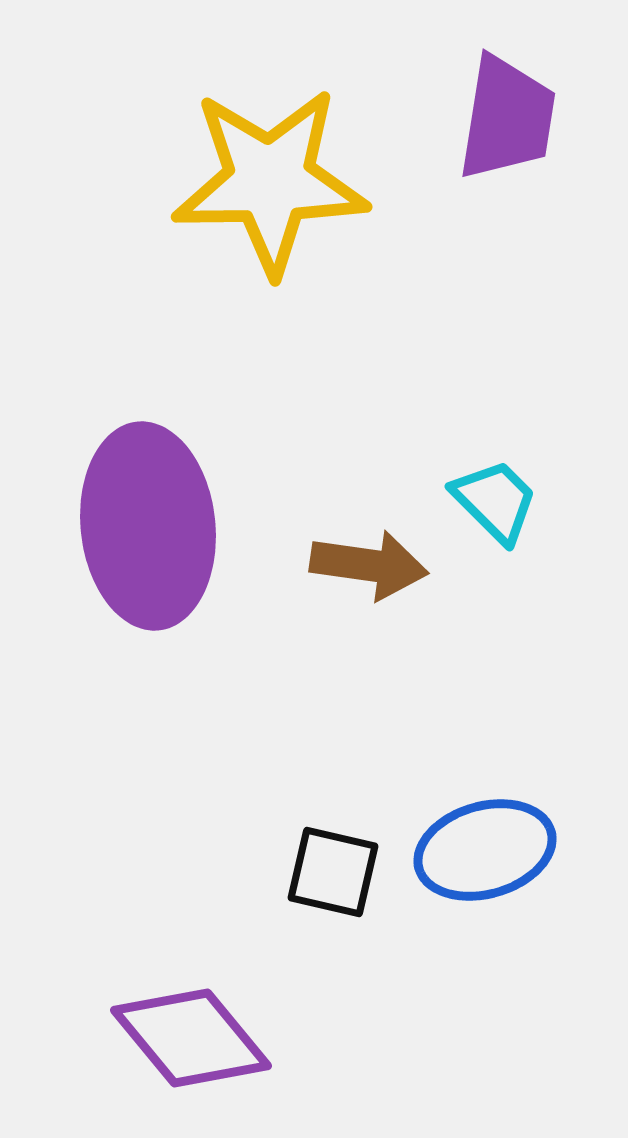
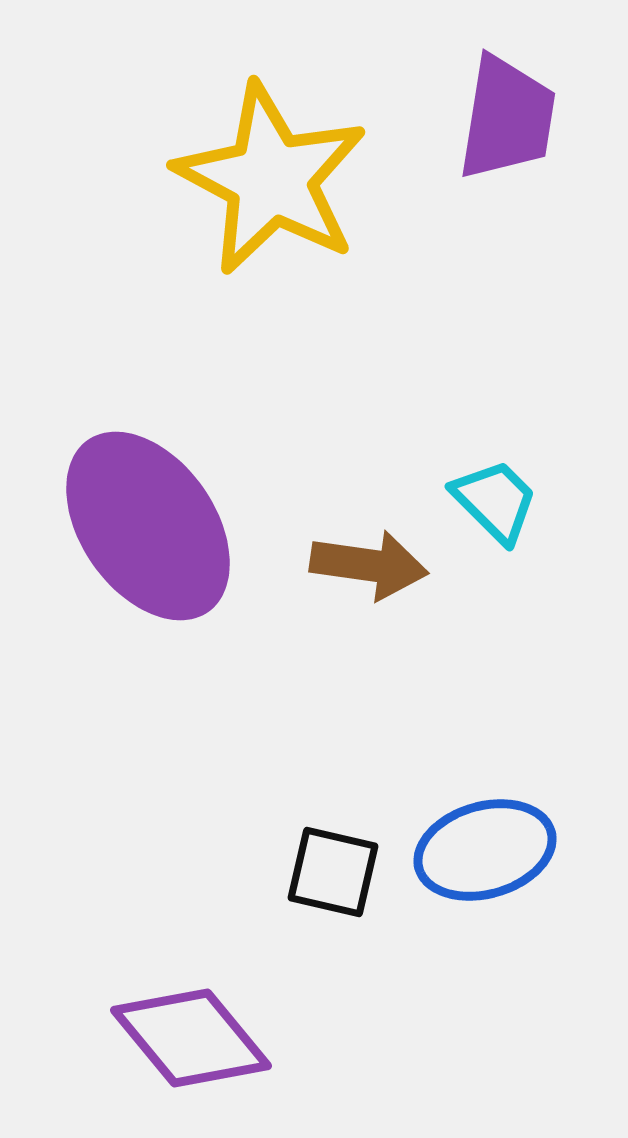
yellow star: moved 1 px right, 2 px up; rotated 29 degrees clockwise
purple ellipse: rotated 29 degrees counterclockwise
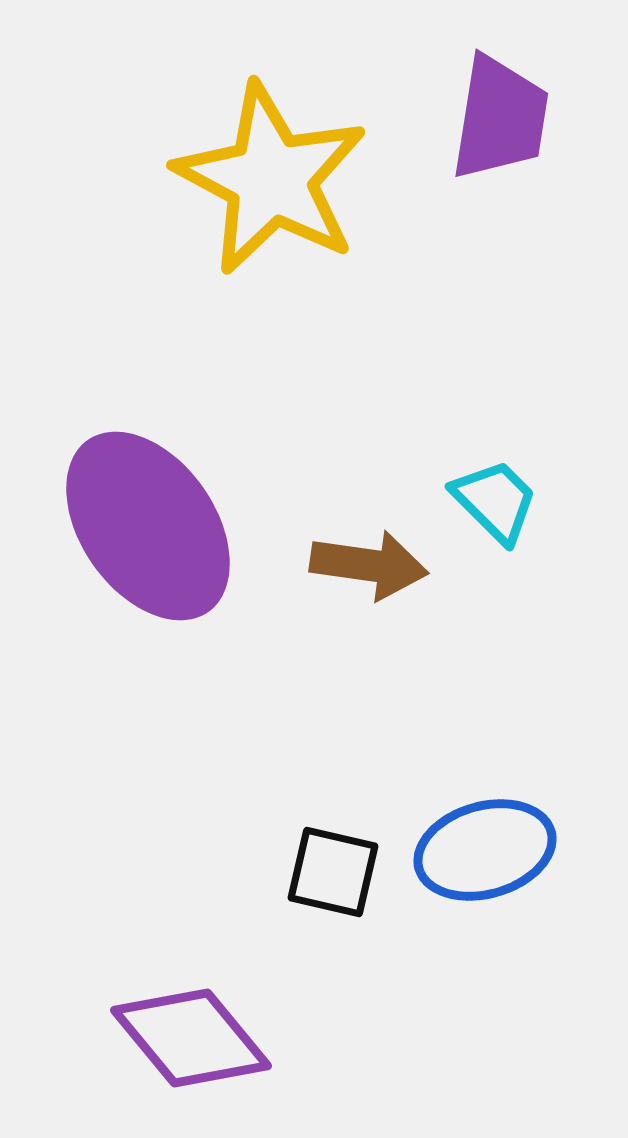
purple trapezoid: moved 7 px left
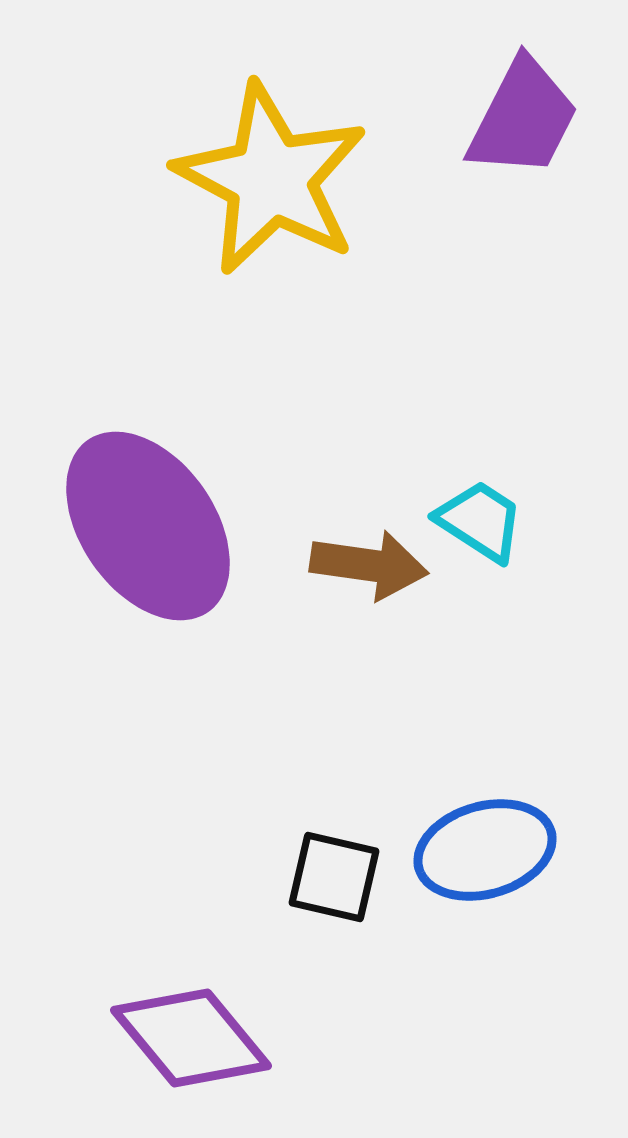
purple trapezoid: moved 23 px right; rotated 18 degrees clockwise
cyan trapezoid: moved 15 px left, 20 px down; rotated 12 degrees counterclockwise
black square: moved 1 px right, 5 px down
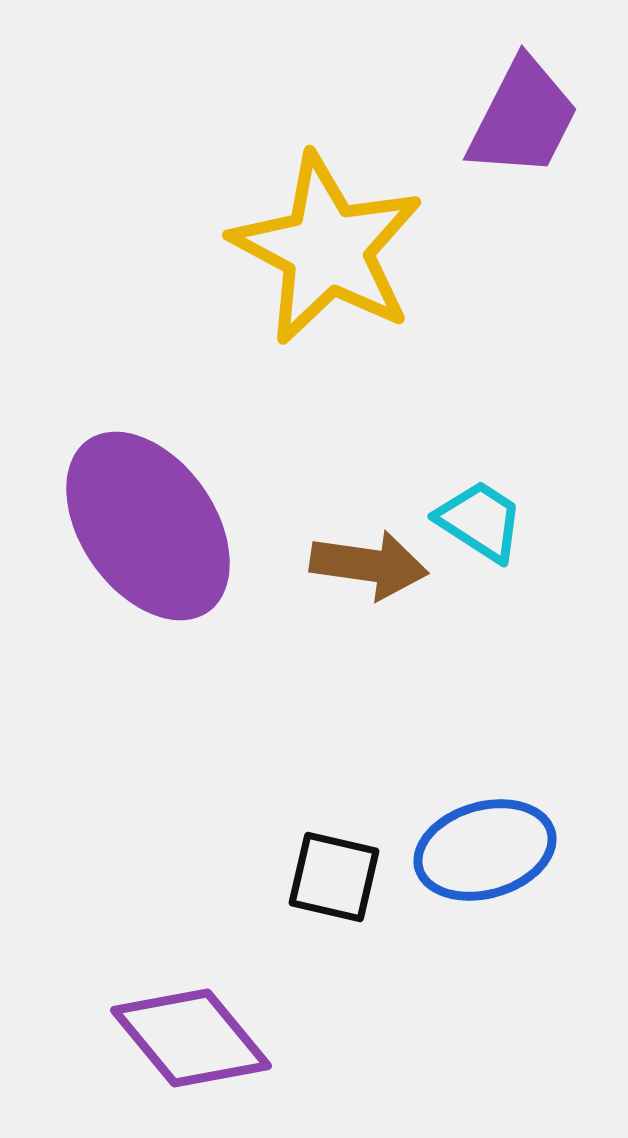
yellow star: moved 56 px right, 70 px down
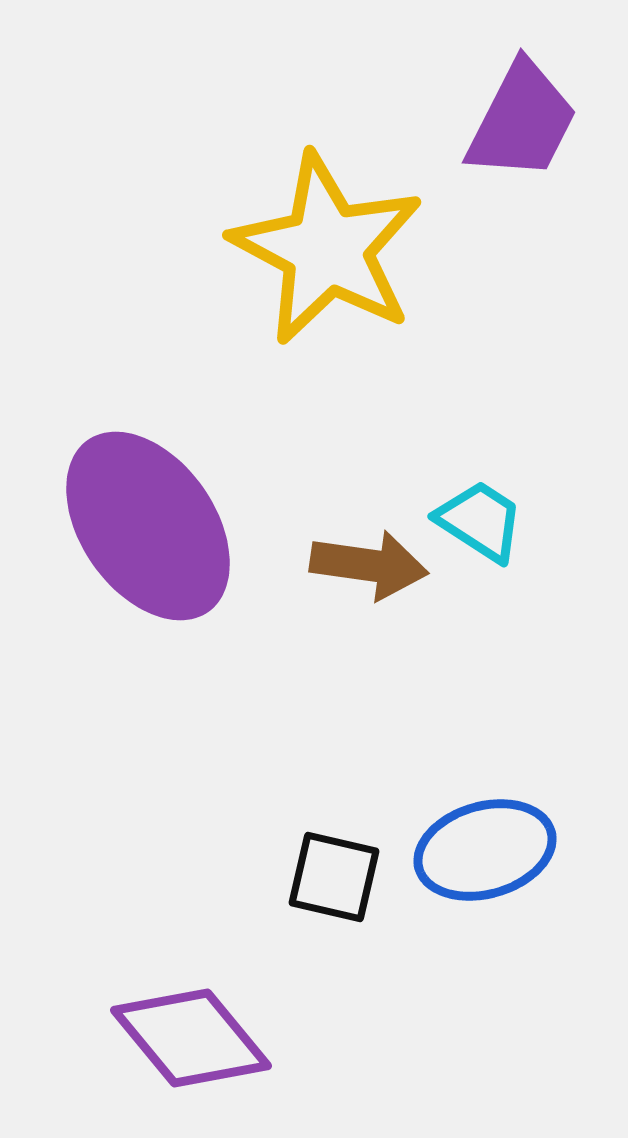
purple trapezoid: moved 1 px left, 3 px down
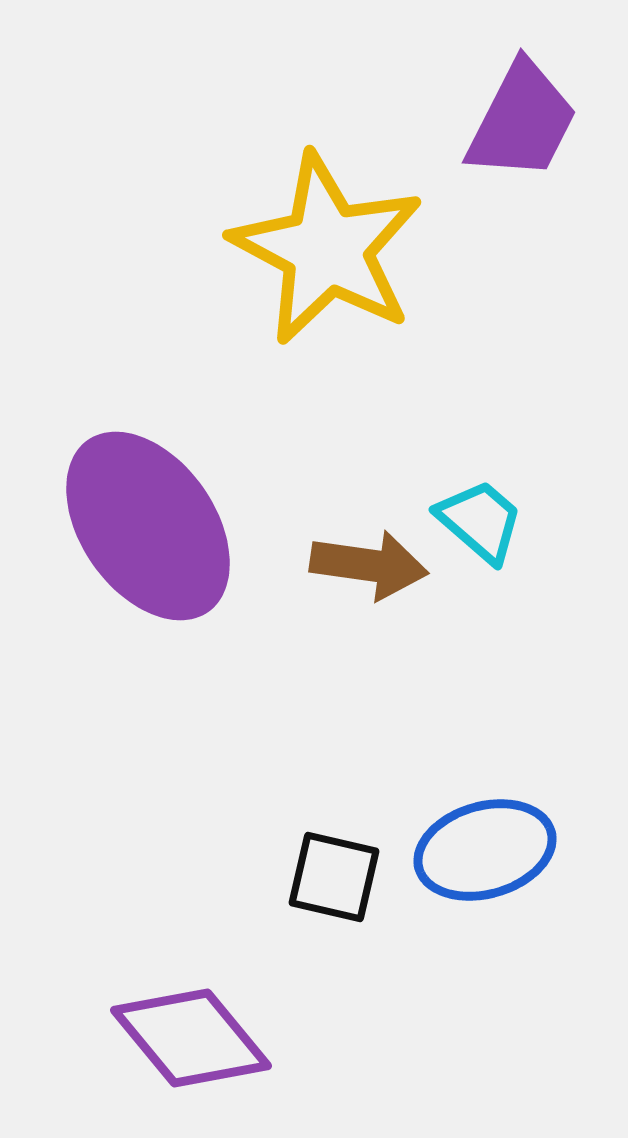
cyan trapezoid: rotated 8 degrees clockwise
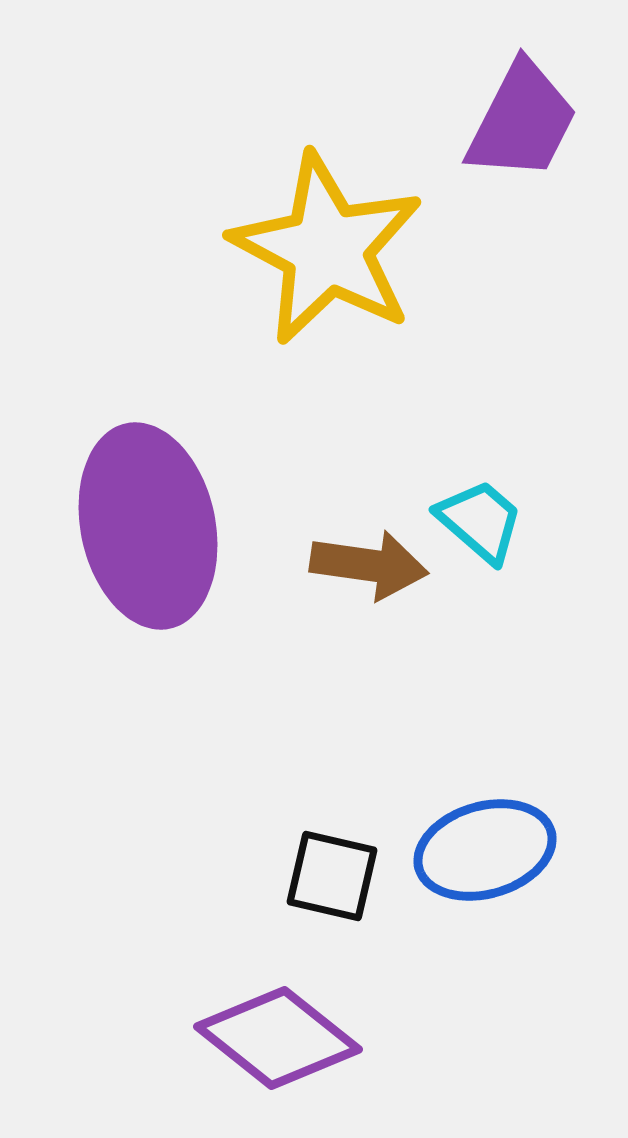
purple ellipse: rotated 23 degrees clockwise
black square: moved 2 px left, 1 px up
purple diamond: moved 87 px right; rotated 12 degrees counterclockwise
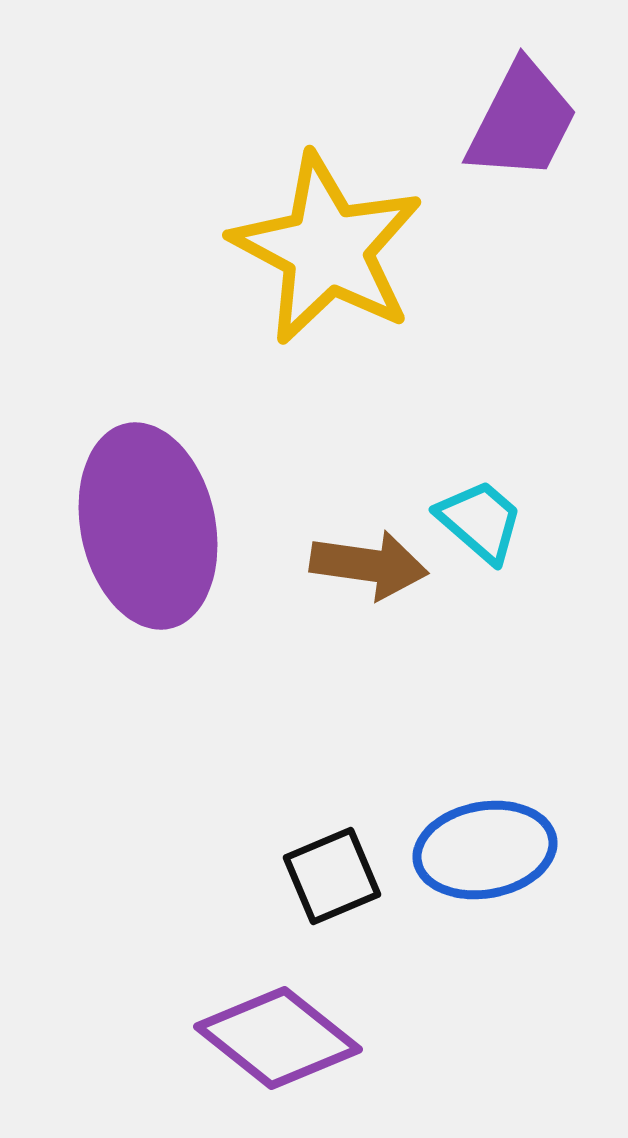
blue ellipse: rotated 6 degrees clockwise
black square: rotated 36 degrees counterclockwise
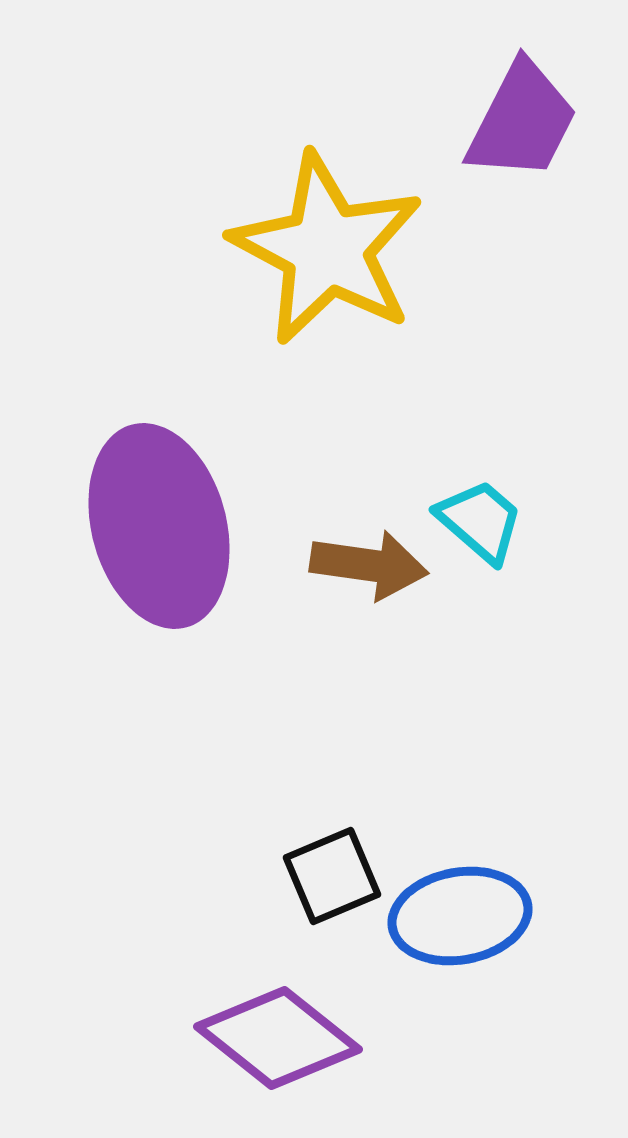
purple ellipse: moved 11 px right; rotated 3 degrees counterclockwise
blue ellipse: moved 25 px left, 66 px down
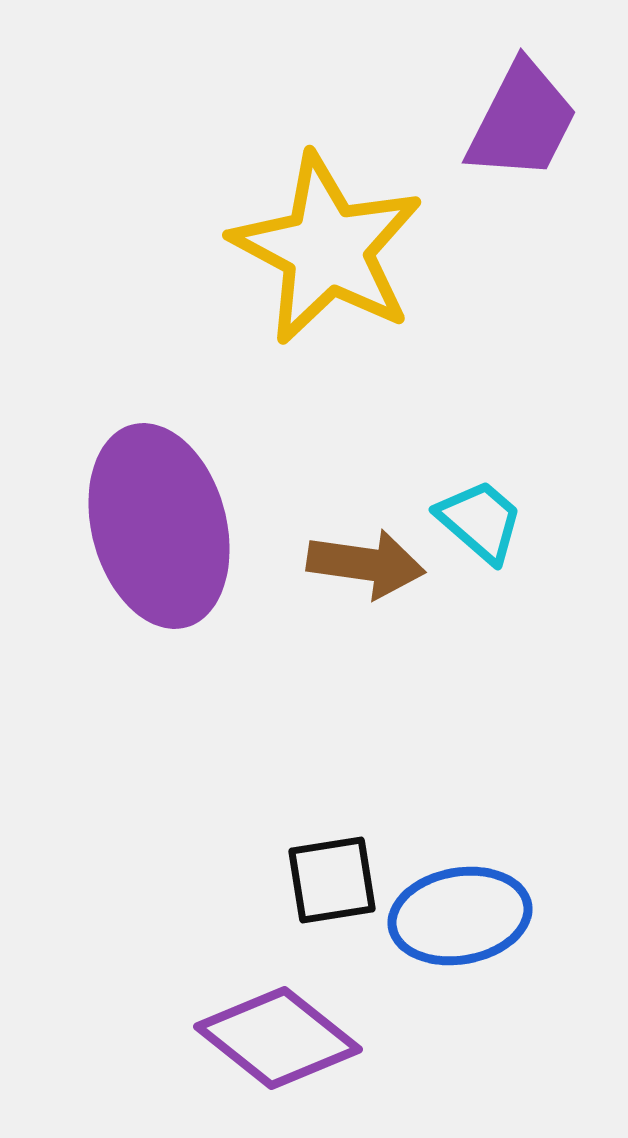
brown arrow: moved 3 px left, 1 px up
black square: moved 4 px down; rotated 14 degrees clockwise
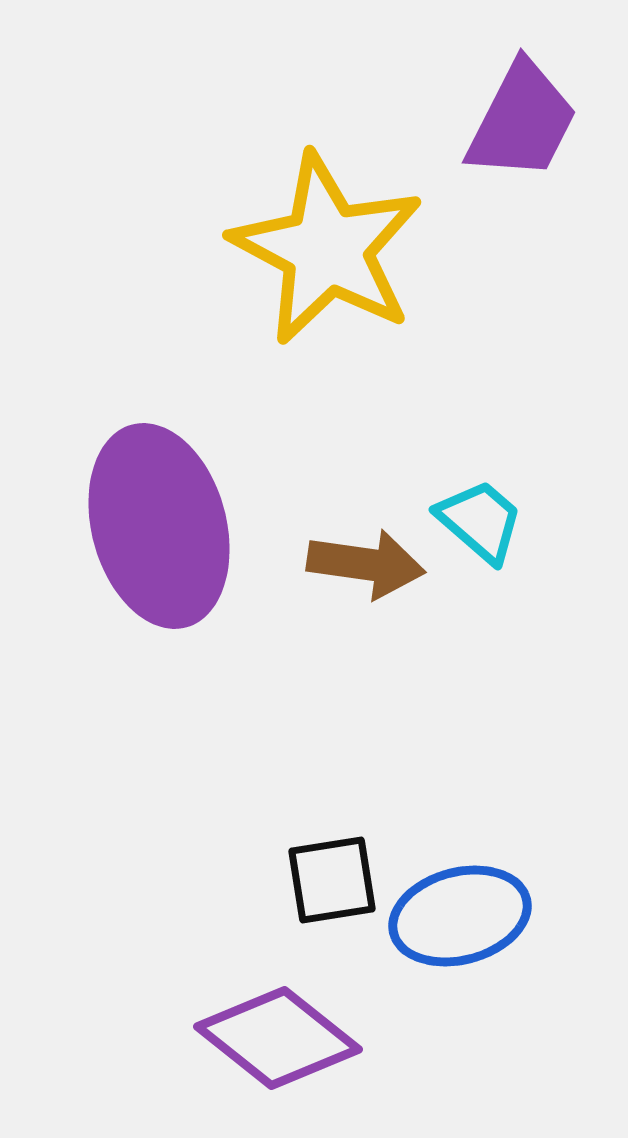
blue ellipse: rotated 5 degrees counterclockwise
